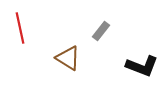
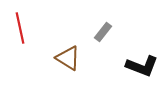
gray rectangle: moved 2 px right, 1 px down
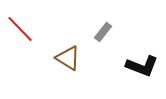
red line: moved 1 px down; rotated 32 degrees counterclockwise
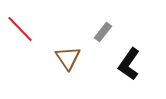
brown triangle: rotated 24 degrees clockwise
black L-shape: moved 13 px left, 2 px up; rotated 104 degrees clockwise
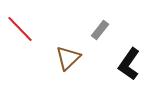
gray rectangle: moved 3 px left, 2 px up
brown triangle: rotated 20 degrees clockwise
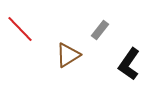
brown triangle: moved 3 px up; rotated 12 degrees clockwise
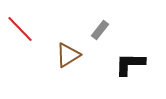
black L-shape: moved 1 px right; rotated 56 degrees clockwise
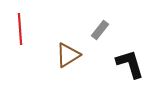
red line: rotated 40 degrees clockwise
black L-shape: rotated 72 degrees clockwise
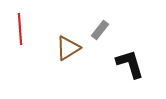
brown triangle: moved 7 px up
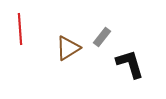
gray rectangle: moved 2 px right, 7 px down
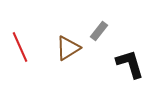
red line: moved 18 px down; rotated 20 degrees counterclockwise
gray rectangle: moved 3 px left, 6 px up
